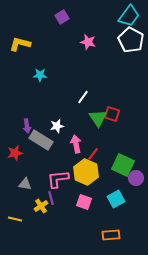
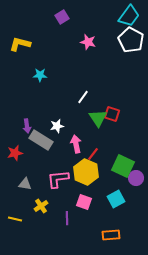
green square: moved 1 px down
purple line: moved 16 px right, 20 px down; rotated 16 degrees clockwise
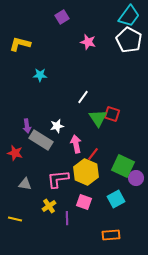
white pentagon: moved 2 px left
red star: rotated 28 degrees clockwise
yellow cross: moved 8 px right
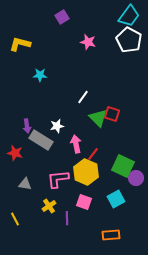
green triangle: rotated 12 degrees counterclockwise
yellow line: rotated 48 degrees clockwise
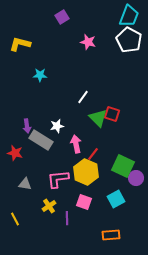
cyan trapezoid: rotated 15 degrees counterclockwise
